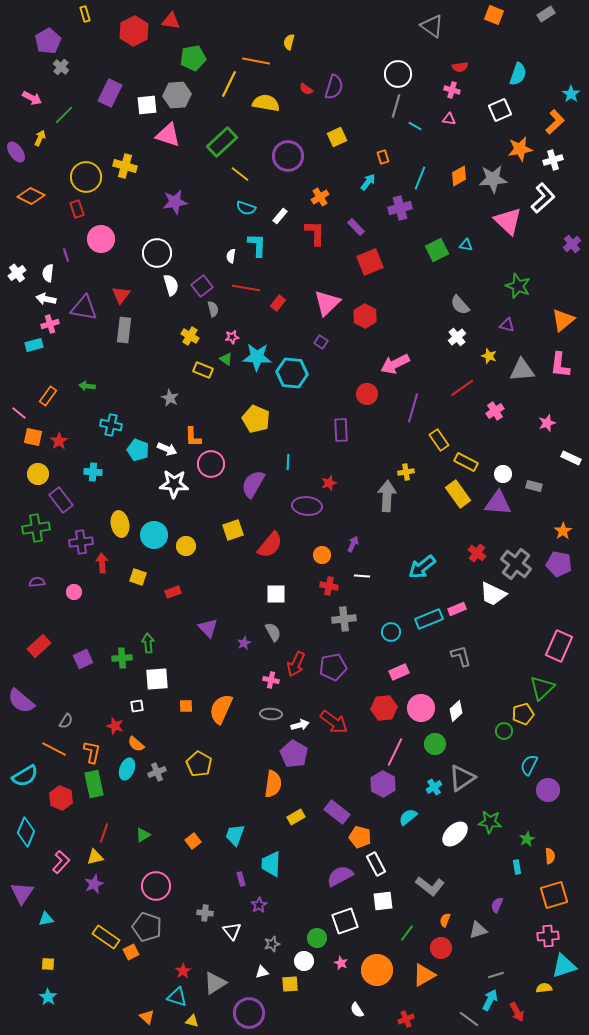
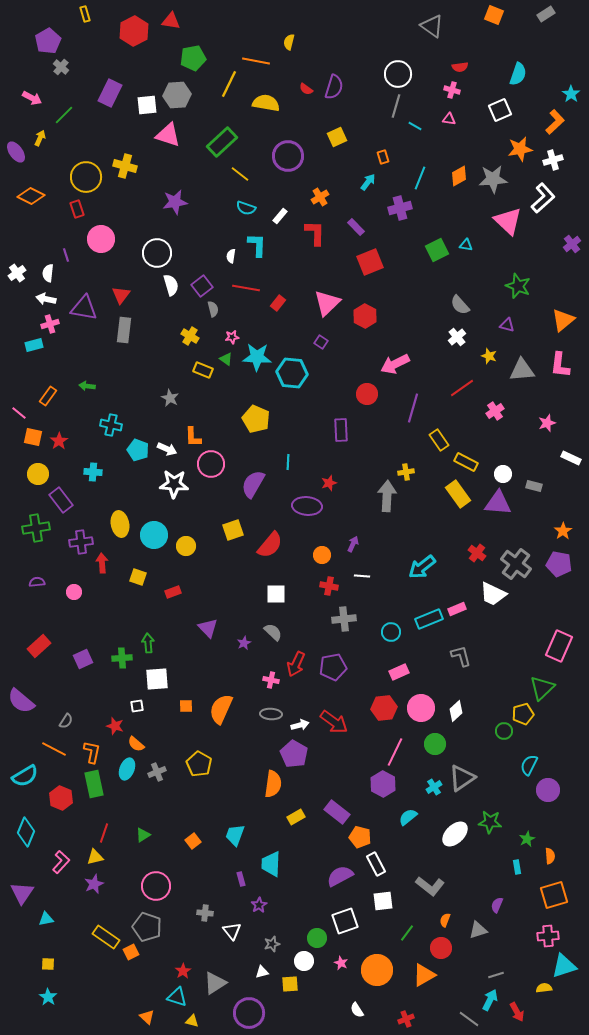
gray semicircle at (273, 632): rotated 18 degrees counterclockwise
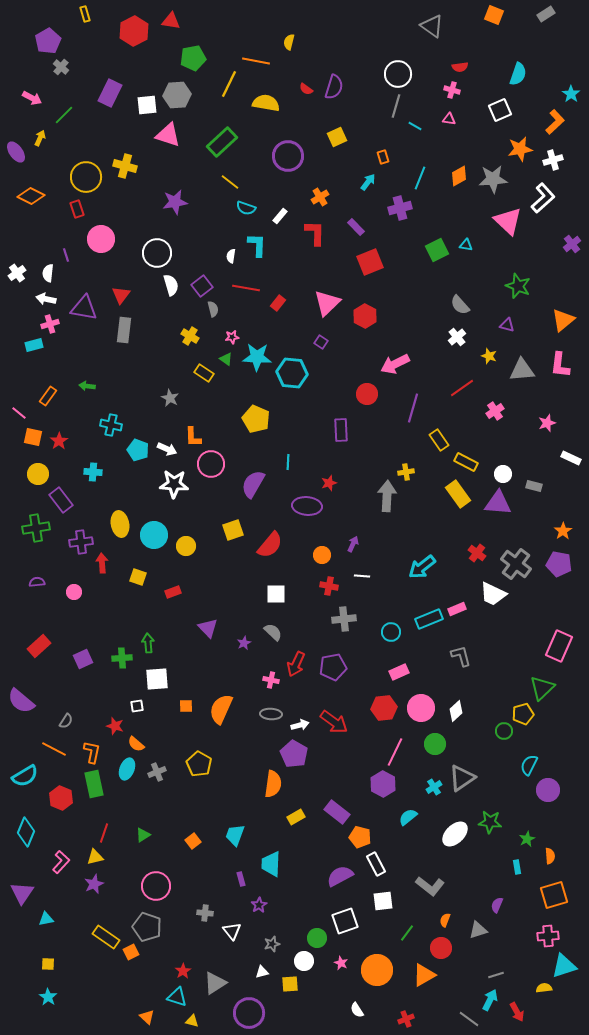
yellow line at (240, 174): moved 10 px left, 8 px down
yellow rectangle at (203, 370): moved 1 px right, 3 px down; rotated 12 degrees clockwise
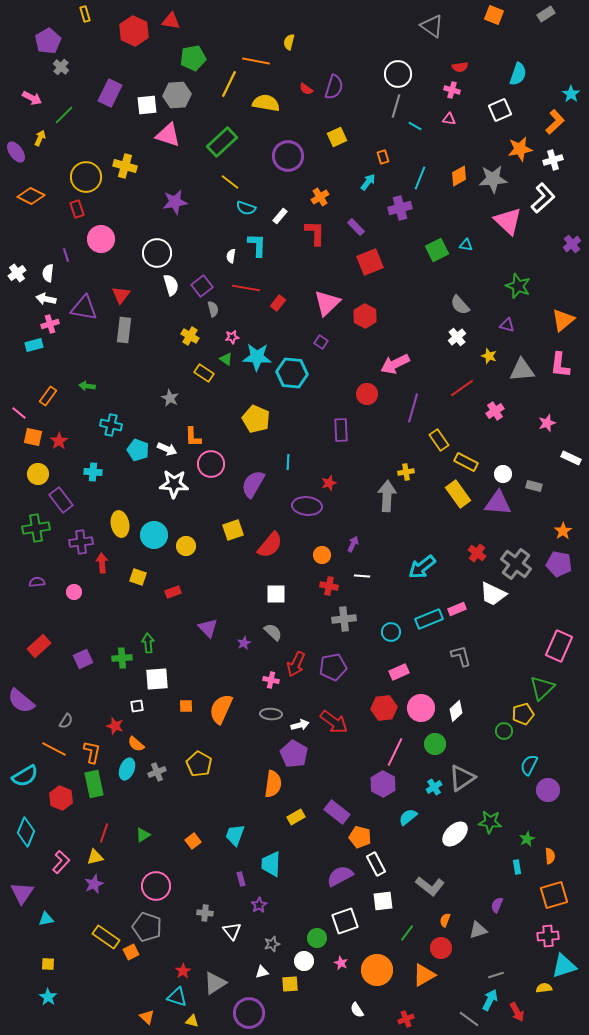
red hexagon at (134, 31): rotated 8 degrees counterclockwise
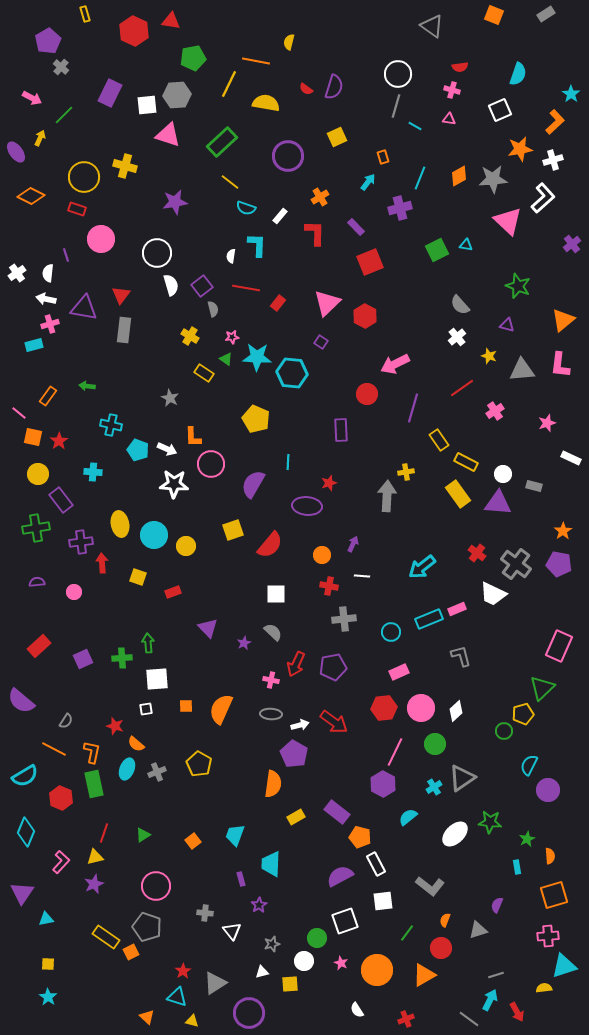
yellow circle at (86, 177): moved 2 px left
red rectangle at (77, 209): rotated 54 degrees counterclockwise
white square at (137, 706): moved 9 px right, 3 px down
